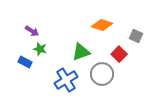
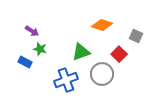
blue cross: rotated 10 degrees clockwise
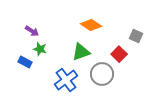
orange diamond: moved 11 px left; rotated 15 degrees clockwise
blue cross: rotated 15 degrees counterclockwise
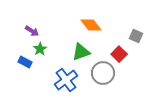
orange diamond: rotated 20 degrees clockwise
green star: rotated 24 degrees clockwise
gray circle: moved 1 px right, 1 px up
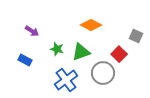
orange diamond: rotated 25 degrees counterclockwise
green star: moved 17 px right; rotated 24 degrees counterclockwise
blue rectangle: moved 2 px up
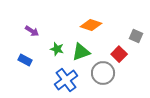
orange diamond: rotated 10 degrees counterclockwise
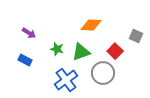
orange diamond: rotated 15 degrees counterclockwise
purple arrow: moved 3 px left, 2 px down
red square: moved 4 px left, 3 px up
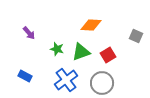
purple arrow: rotated 16 degrees clockwise
red square: moved 7 px left, 4 px down; rotated 14 degrees clockwise
blue rectangle: moved 16 px down
gray circle: moved 1 px left, 10 px down
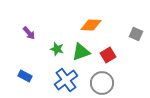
gray square: moved 2 px up
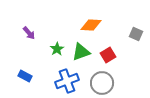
green star: rotated 24 degrees clockwise
blue cross: moved 1 px right, 1 px down; rotated 15 degrees clockwise
